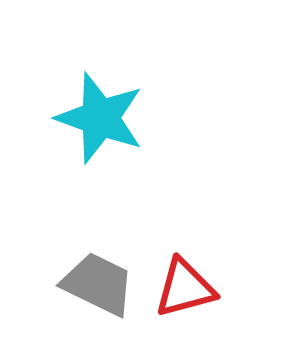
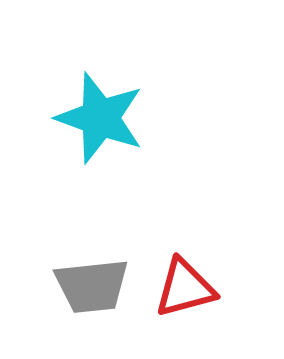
gray trapezoid: moved 6 px left, 2 px down; rotated 148 degrees clockwise
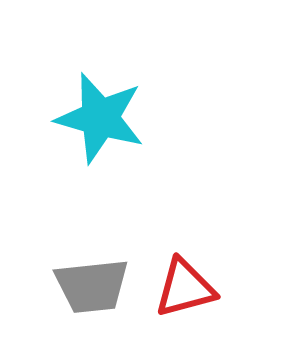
cyan star: rotated 4 degrees counterclockwise
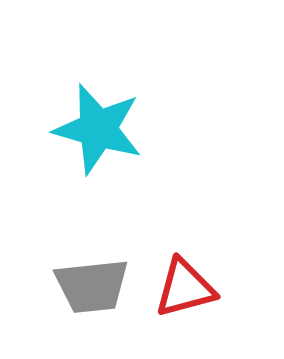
cyan star: moved 2 px left, 11 px down
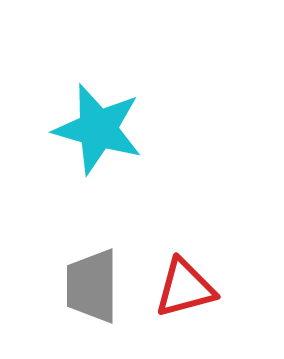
gray trapezoid: rotated 96 degrees clockwise
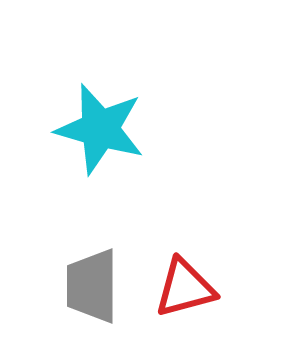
cyan star: moved 2 px right
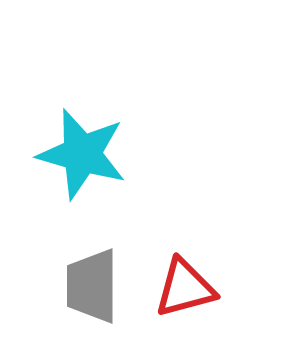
cyan star: moved 18 px left, 25 px down
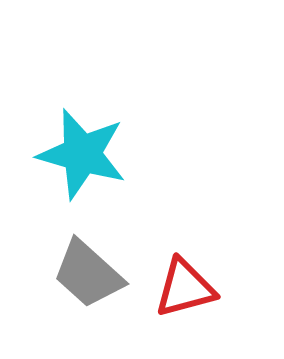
gray trapezoid: moved 4 px left, 12 px up; rotated 48 degrees counterclockwise
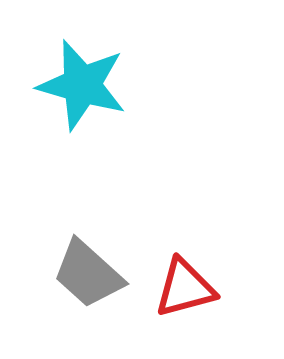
cyan star: moved 69 px up
